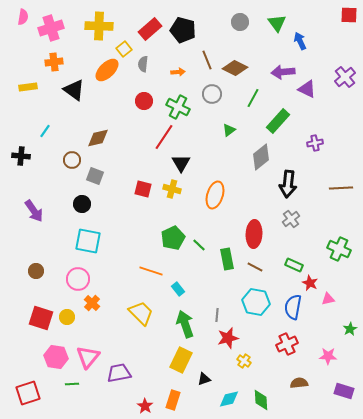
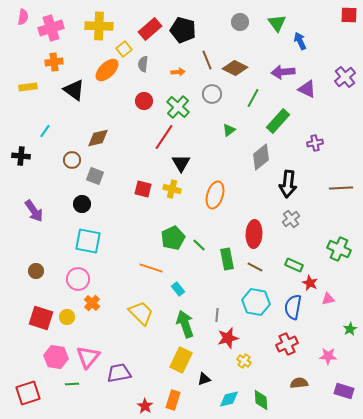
green cross at (178, 107): rotated 15 degrees clockwise
orange line at (151, 271): moved 3 px up
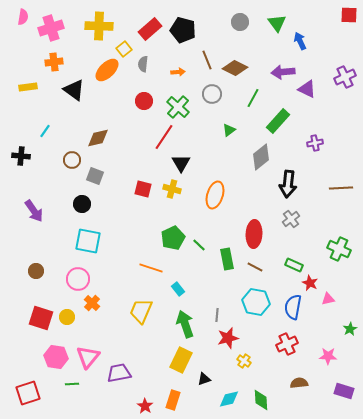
purple cross at (345, 77): rotated 15 degrees clockwise
yellow trapezoid at (141, 313): moved 2 px up; rotated 112 degrees counterclockwise
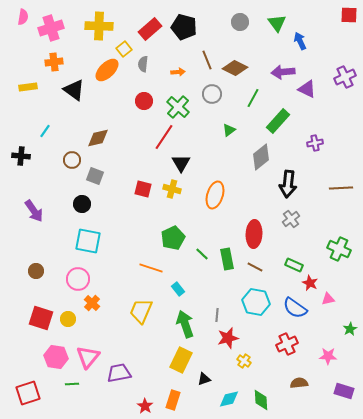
black pentagon at (183, 30): moved 1 px right, 3 px up
green line at (199, 245): moved 3 px right, 9 px down
blue semicircle at (293, 307): moved 2 px right, 1 px down; rotated 65 degrees counterclockwise
yellow circle at (67, 317): moved 1 px right, 2 px down
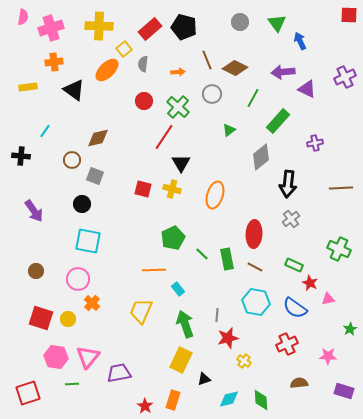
orange line at (151, 268): moved 3 px right, 2 px down; rotated 20 degrees counterclockwise
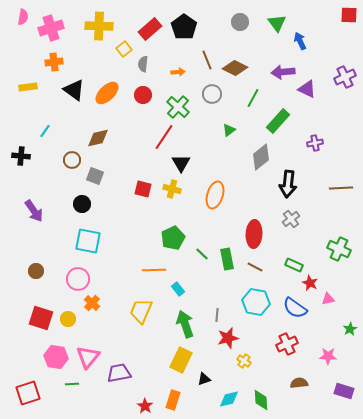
black pentagon at (184, 27): rotated 20 degrees clockwise
orange ellipse at (107, 70): moved 23 px down
red circle at (144, 101): moved 1 px left, 6 px up
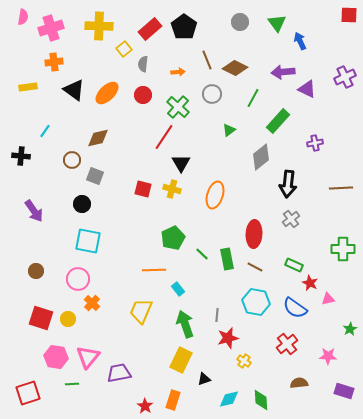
green cross at (339, 249): moved 4 px right; rotated 25 degrees counterclockwise
red cross at (287, 344): rotated 15 degrees counterclockwise
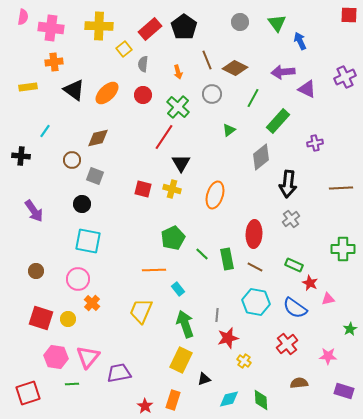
pink cross at (51, 28): rotated 25 degrees clockwise
orange arrow at (178, 72): rotated 80 degrees clockwise
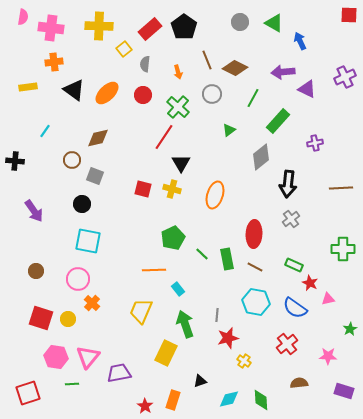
green triangle at (277, 23): moved 3 px left; rotated 24 degrees counterclockwise
gray semicircle at (143, 64): moved 2 px right
black cross at (21, 156): moved 6 px left, 5 px down
yellow rectangle at (181, 360): moved 15 px left, 7 px up
black triangle at (204, 379): moved 4 px left, 2 px down
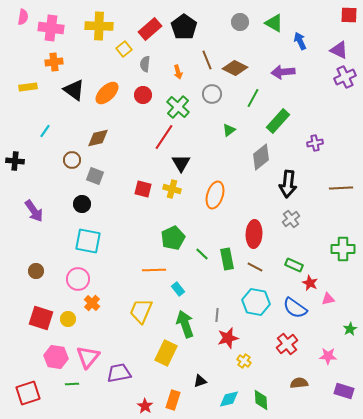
purple triangle at (307, 89): moved 32 px right, 39 px up
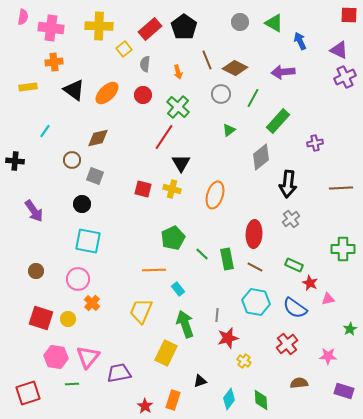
gray circle at (212, 94): moved 9 px right
cyan diamond at (229, 399): rotated 40 degrees counterclockwise
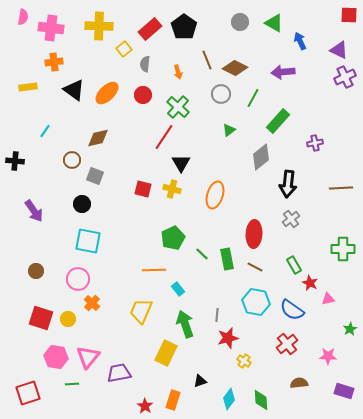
green rectangle at (294, 265): rotated 36 degrees clockwise
blue semicircle at (295, 308): moved 3 px left, 2 px down
